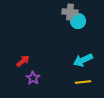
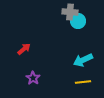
red arrow: moved 1 px right, 12 px up
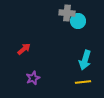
gray cross: moved 3 px left, 1 px down
cyan arrow: moved 2 px right; rotated 48 degrees counterclockwise
purple star: rotated 16 degrees clockwise
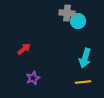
cyan arrow: moved 2 px up
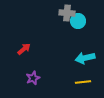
cyan arrow: rotated 60 degrees clockwise
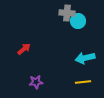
purple star: moved 3 px right, 4 px down; rotated 16 degrees clockwise
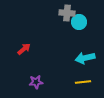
cyan circle: moved 1 px right, 1 px down
